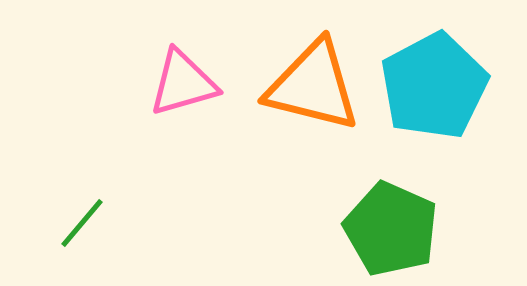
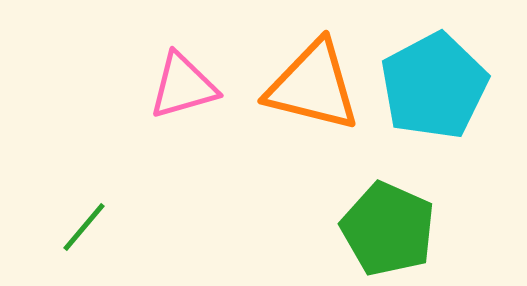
pink triangle: moved 3 px down
green line: moved 2 px right, 4 px down
green pentagon: moved 3 px left
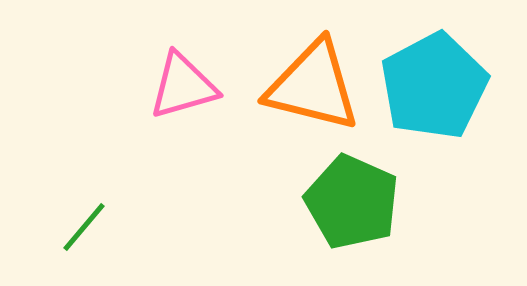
green pentagon: moved 36 px left, 27 px up
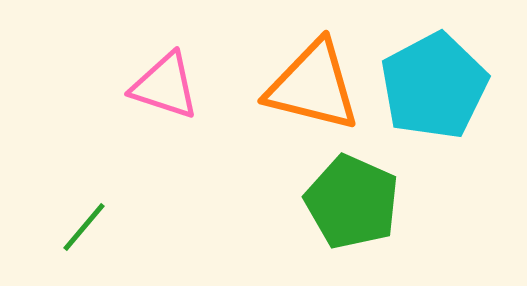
pink triangle: moved 18 px left; rotated 34 degrees clockwise
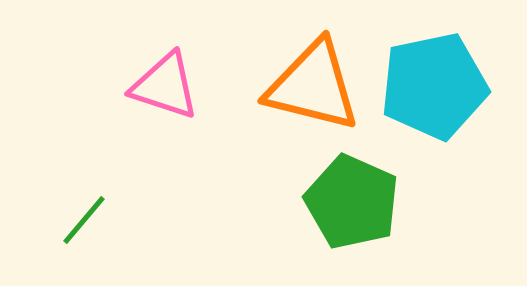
cyan pentagon: rotated 16 degrees clockwise
green line: moved 7 px up
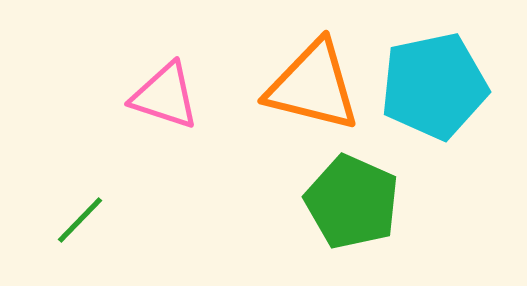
pink triangle: moved 10 px down
green line: moved 4 px left; rotated 4 degrees clockwise
